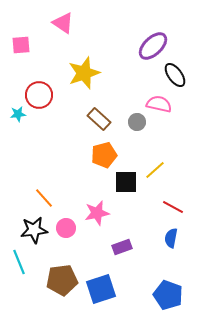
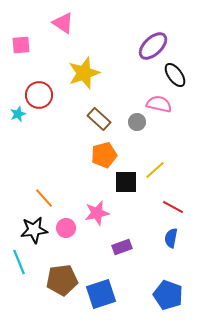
cyan star: rotated 14 degrees counterclockwise
blue square: moved 5 px down
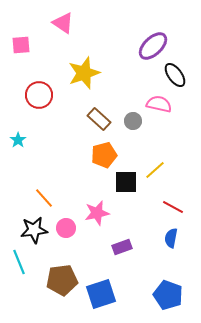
cyan star: moved 26 px down; rotated 14 degrees counterclockwise
gray circle: moved 4 px left, 1 px up
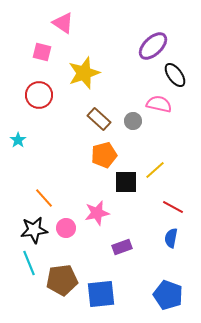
pink square: moved 21 px right, 7 px down; rotated 18 degrees clockwise
cyan line: moved 10 px right, 1 px down
blue square: rotated 12 degrees clockwise
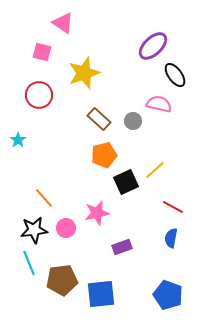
black square: rotated 25 degrees counterclockwise
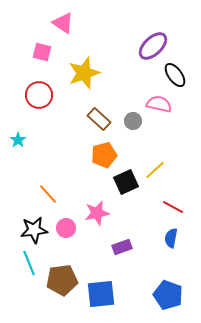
orange line: moved 4 px right, 4 px up
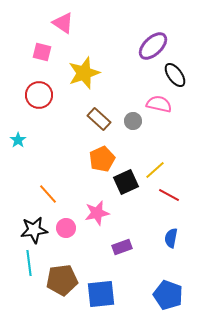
orange pentagon: moved 2 px left, 4 px down; rotated 10 degrees counterclockwise
red line: moved 4 px left, 12 px up
cyan line: rotated 15 degrees clockwise
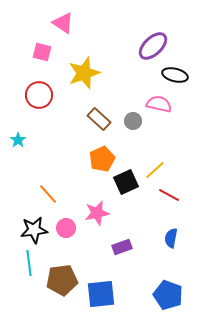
black ellipse: rotated 40 degrees counterclockwise
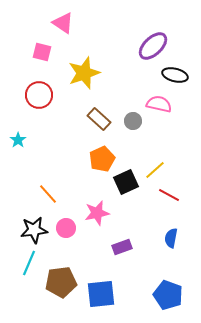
cyan line: rotated 30 degrees clockwise
brown pentagon: moved 1 px left, 2 px down
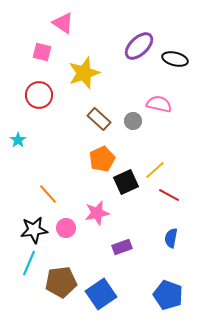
purple ellipse: moved 14 px left
black ellipse: moved 16 px up
blue square: rotated 28 degrees counterclockwise
